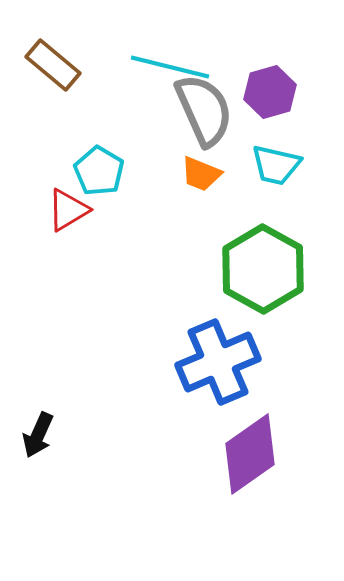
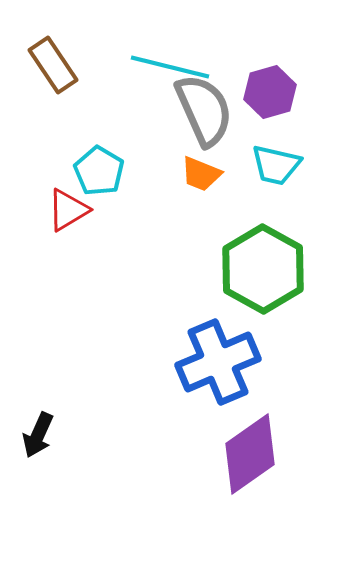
brown rectangle: rotated 16 degrees clockwise
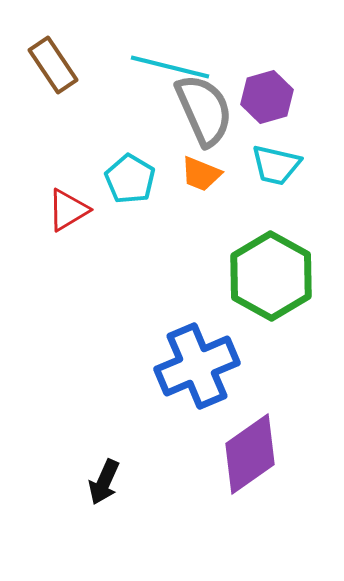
purple hexagon: moved 3 px left, 5 px down
cyan pentagon: moved 31 px right, 8 px down
green hexagon: moved 8 px right, 7 px down
blue cross: moved 21 px left, 4 px down
black arrow: moved 66 px right, 47 px down
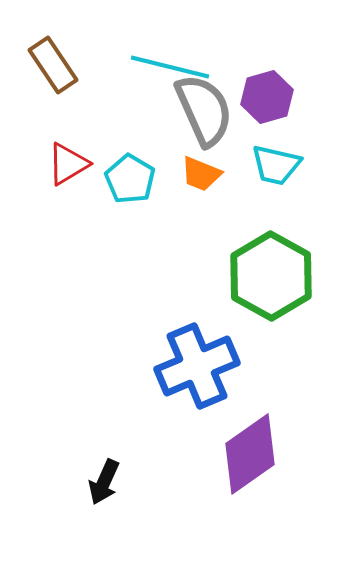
red triangle: moved 46 px up
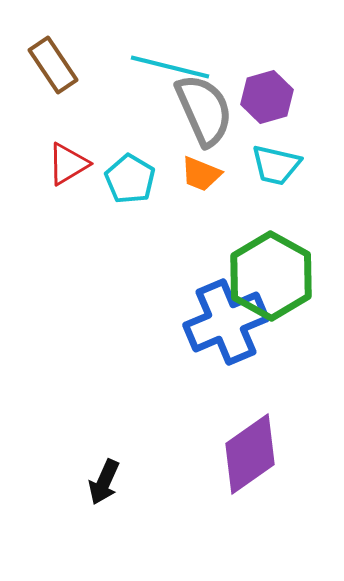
blue cross: moved 29 px right, 44 px up
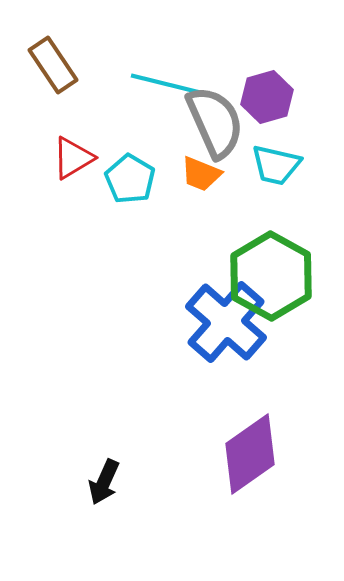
cyan line: moved 18 px down
gray semicircle: moved 11 px right, 12 px down
red triangle: moved 5 px right, 6 px up
blue cross: rotated 26 degrees counterclockwise
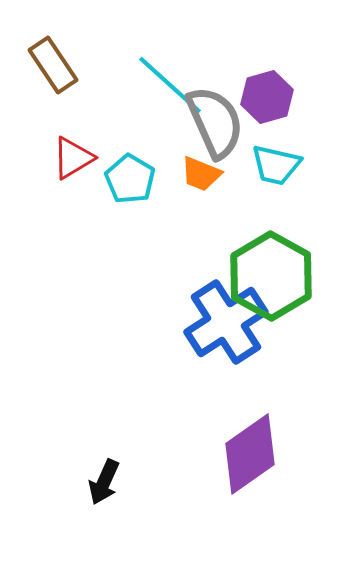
cyan line: rotated 28 degrees clockwise
blue cross: rotated 16 degrees clockwise
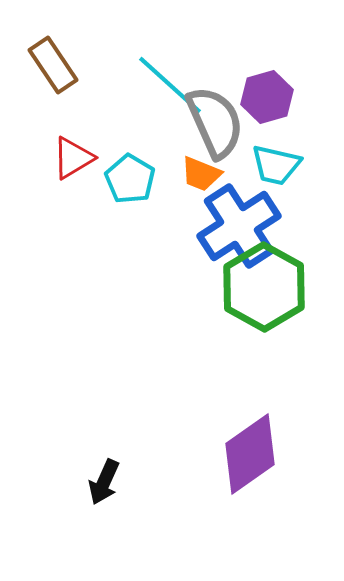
green hexagon: moved 7 px left, 11 px down
blue cross: moved 13 px right, 96 px up
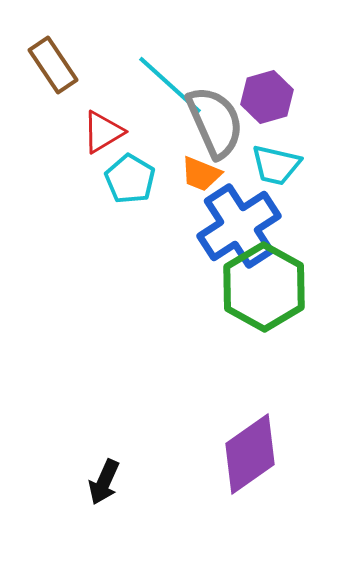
red triangle: moved 30 px right, 26 px up
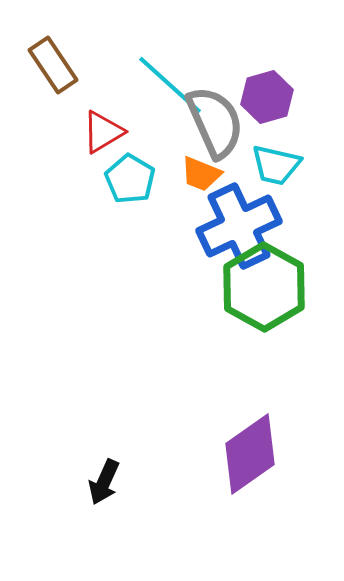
blue cross: rotated 8 degrees clockwise
